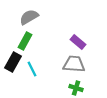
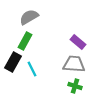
green cross: moved 1 px left, 2 px up
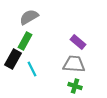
black rectangle: moved 3 px up
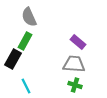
gray semicircle: rotated 84 degrees counterclockwise
cyan line: moved 6 px left, 17 px down
green cross: moved 1 px up
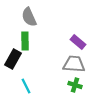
green rectangle: rotated 30 degrees counterclockwise
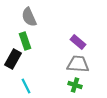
green rectangle: rotated 18 degrees counterclockwise
gray trapezoid: moved 4 px right
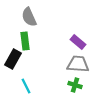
green rectangle: rotated 12 degrees clockwise
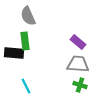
gray semicircle: moved 1 px left, 1 px up
black rectangle: moved 1 px right, 6 px up; rotated 66 degrees clockwise
green cross: moved 5 px right
